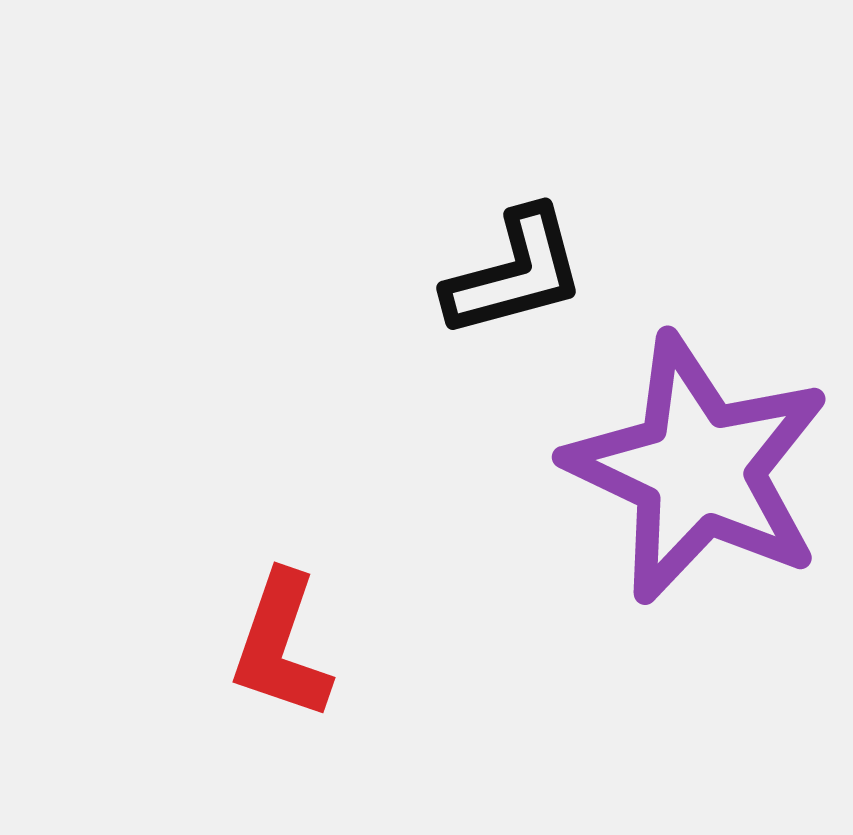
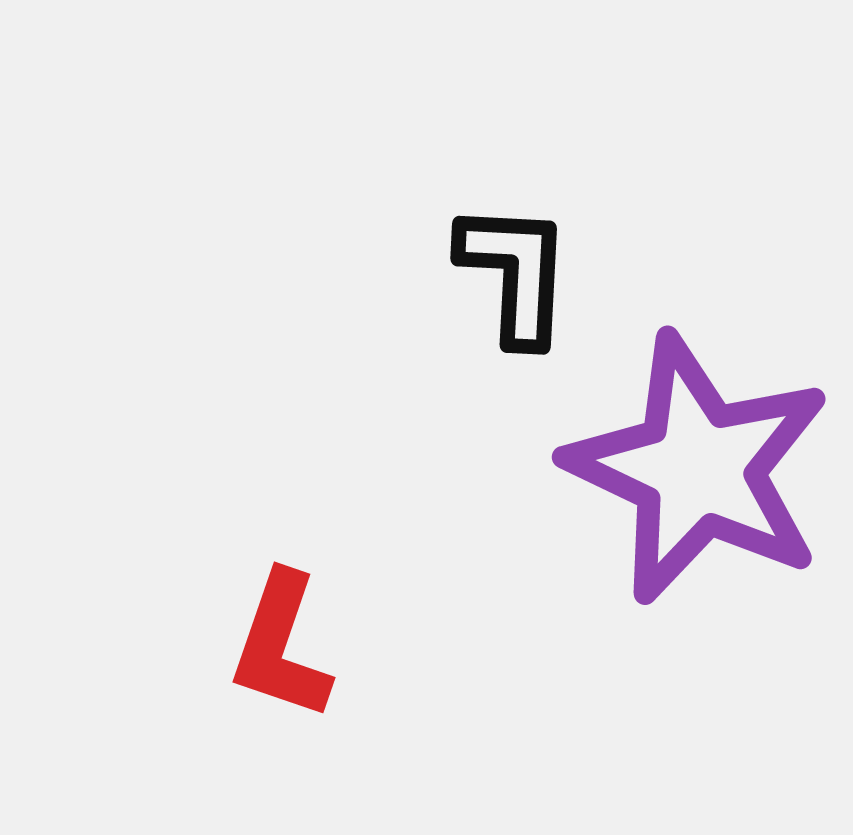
black L-shape: rotated 72 degrees counterclockwise
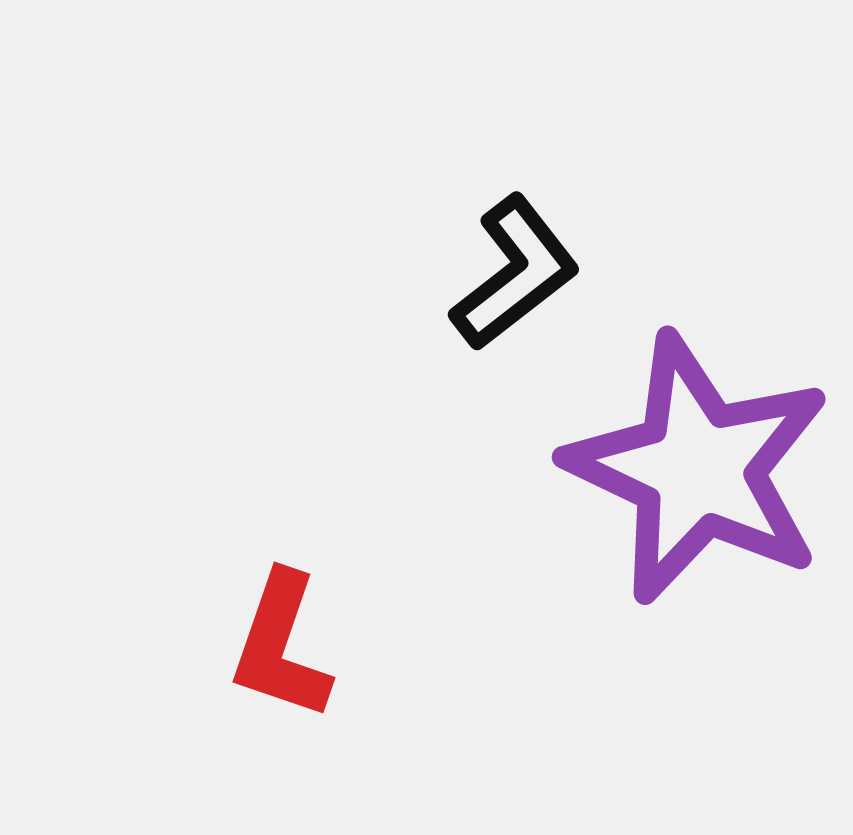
black L-shape: rotated 49 degrees clockwise
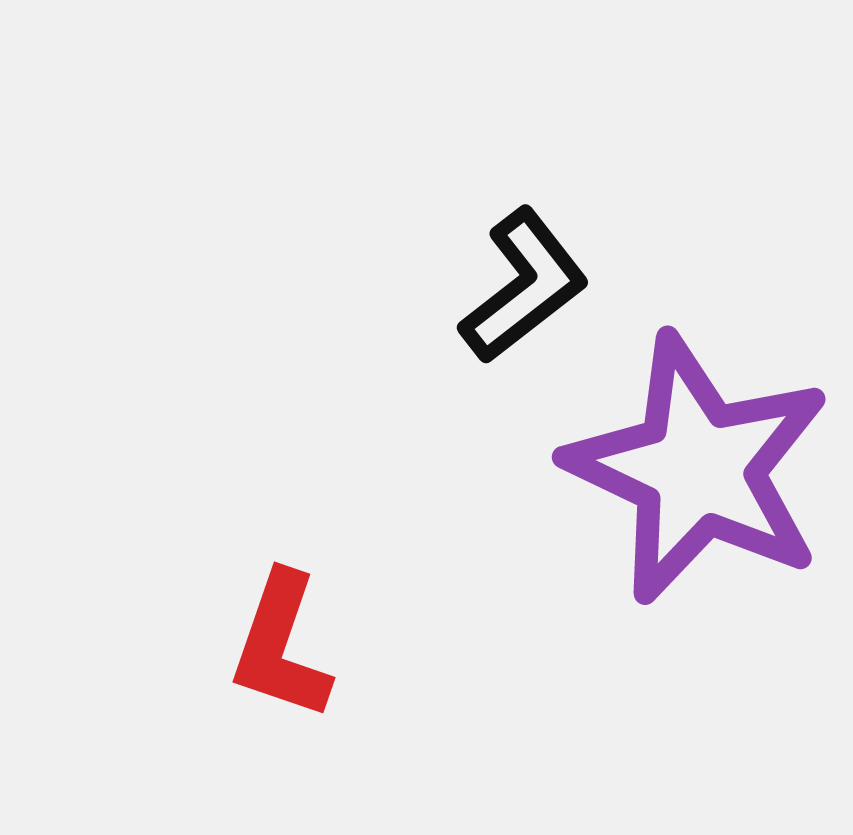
black L-shape: moved 9 px right, 13 px down
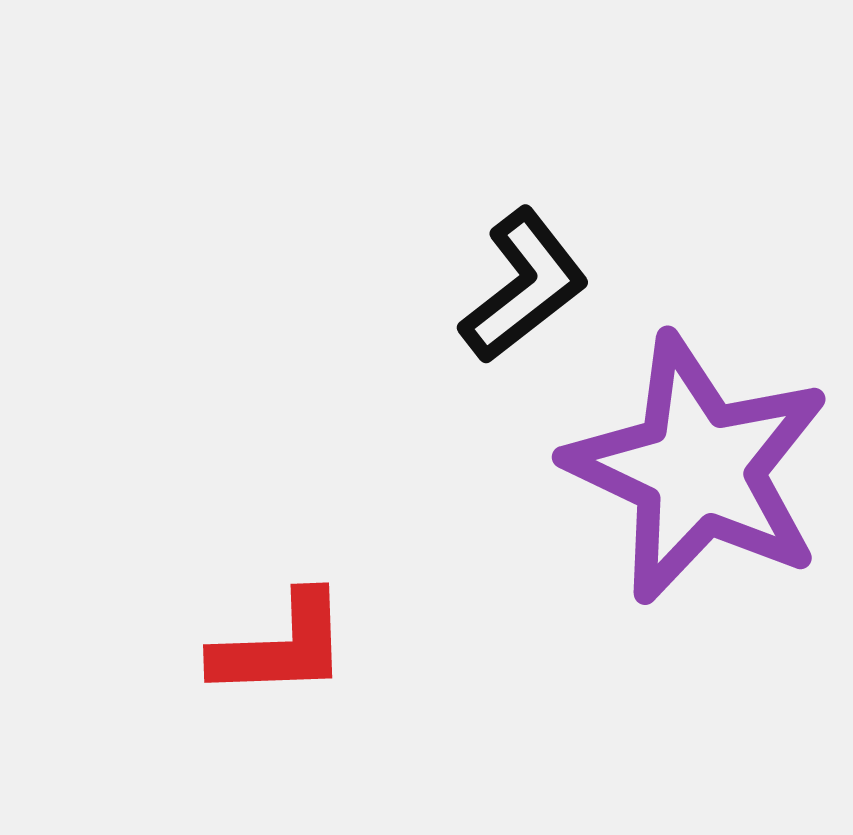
red L-shape: rotated 111 degrees counterclockwise
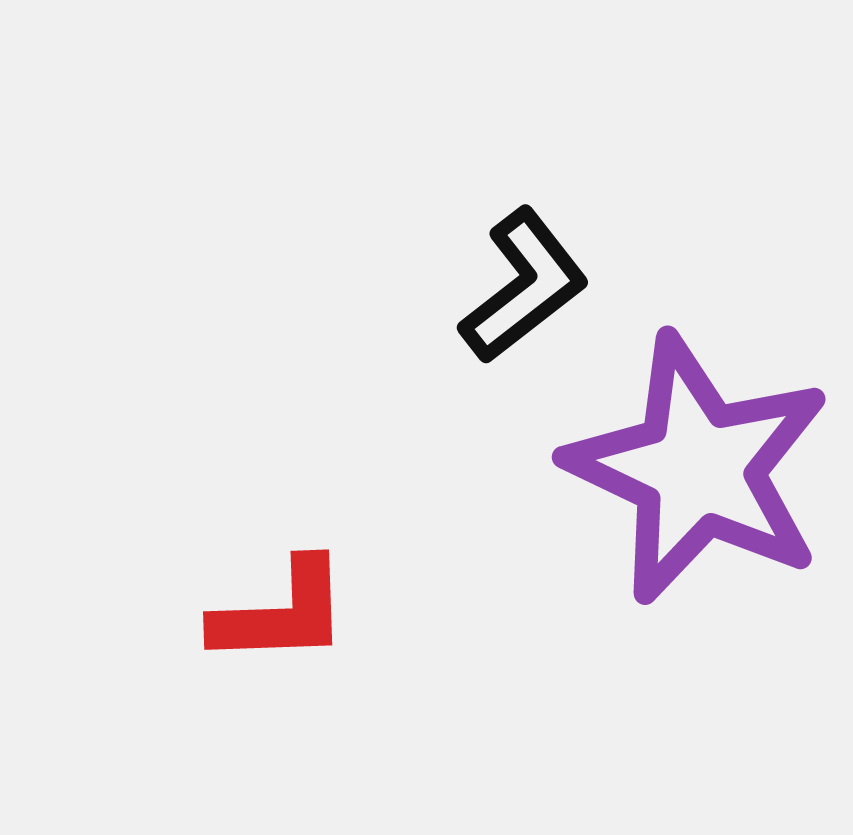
red L-shape: moved 33 px up
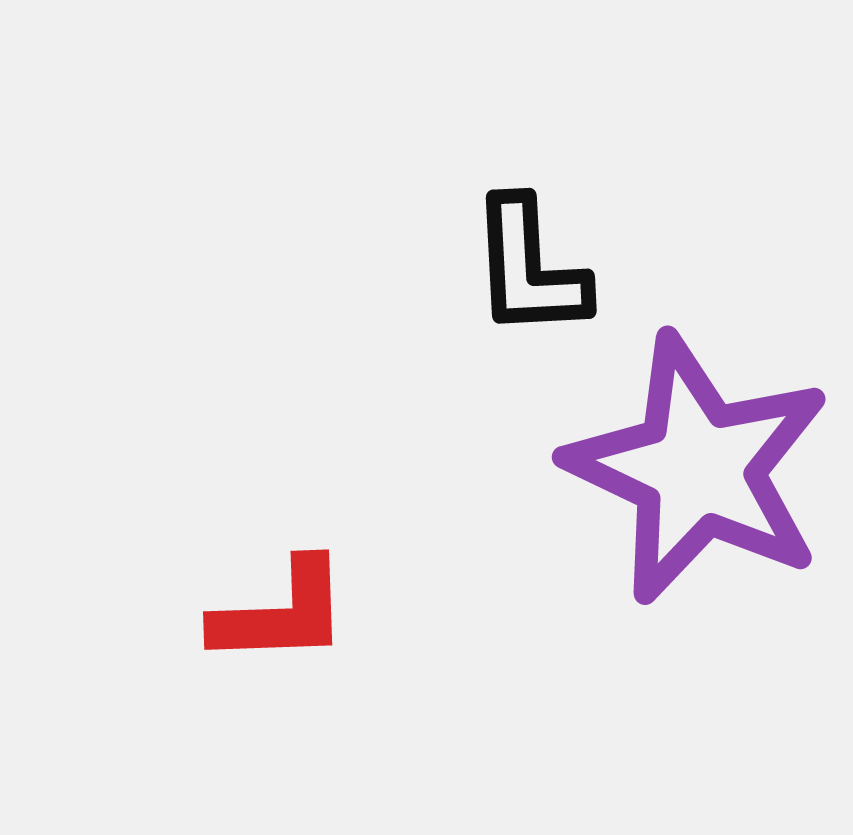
black L-shape: moved 5 px right, 18 px up; rotated 125 degrees clockwise
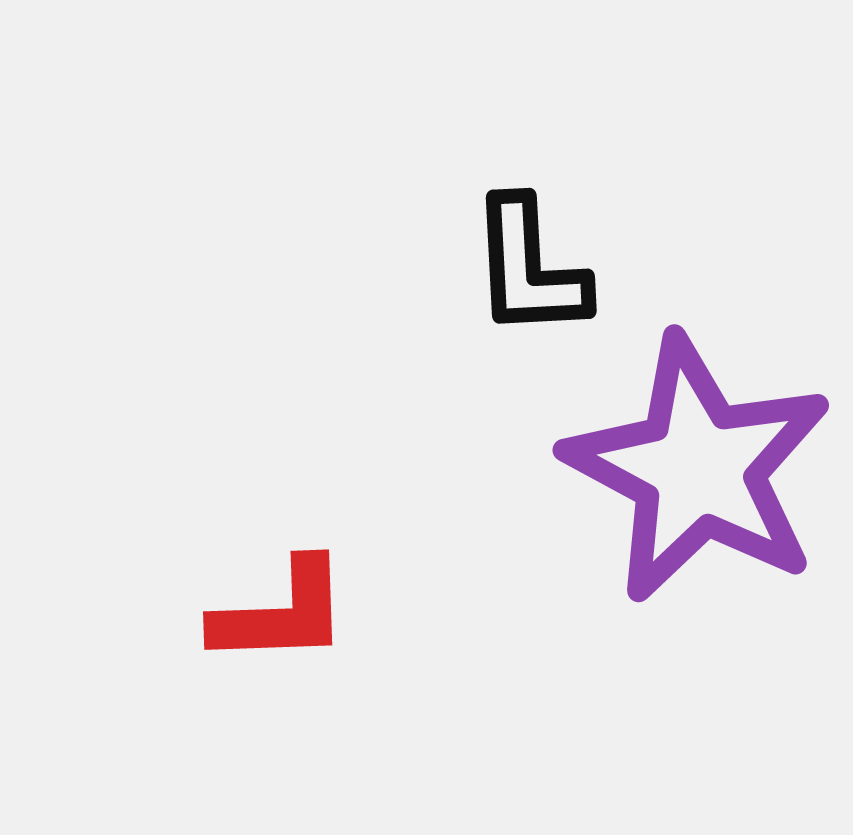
purple star: rotated 3 degrees clockwise
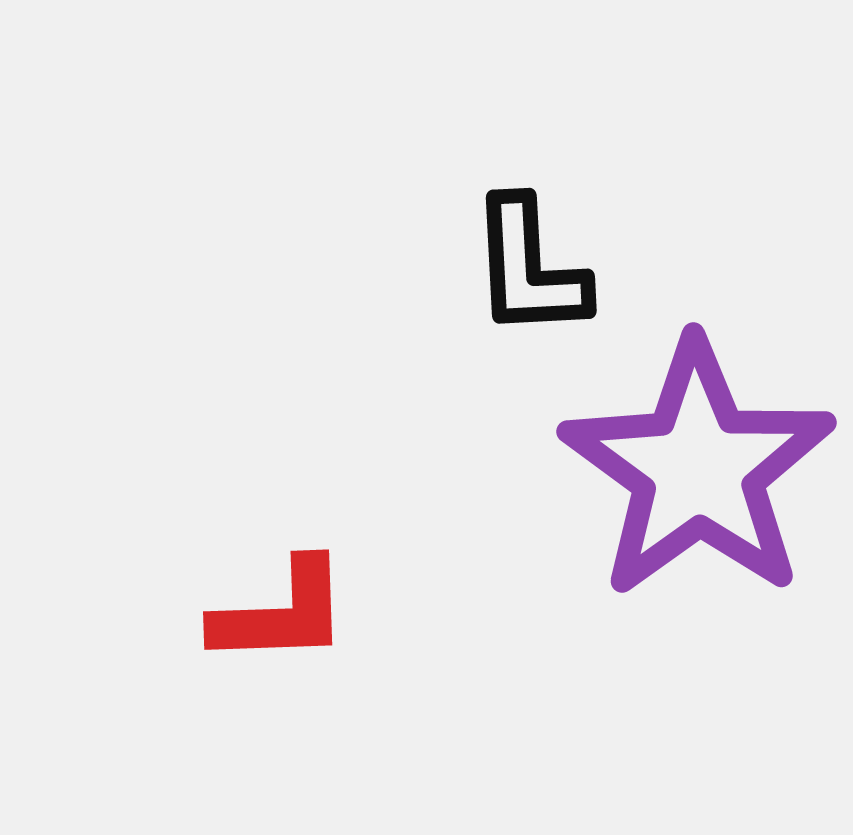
purple star: rotated 8 degrees clockwise
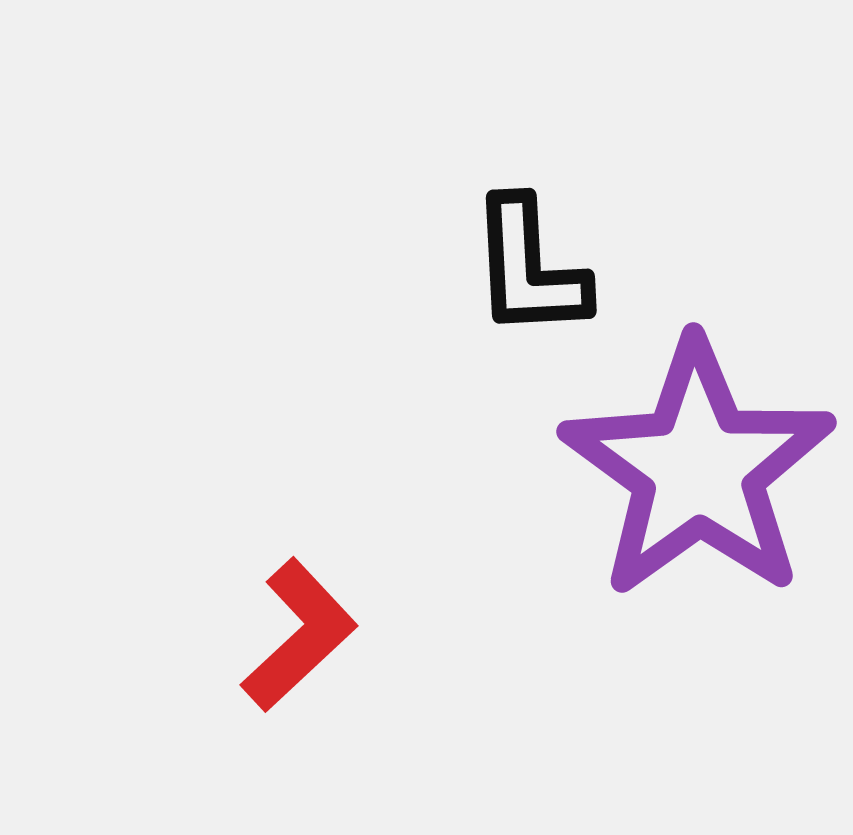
red L-shape: moved 18 px right, 22 px down; rotated 41 degrees counterclockwise
